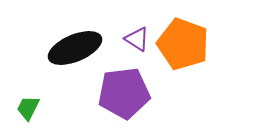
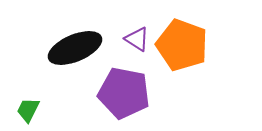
orange pentagon: moved 1 px left, 1 px down
purple pentagon: rotated 18 degrees clockwise
green trapezoid: moved 2 px down
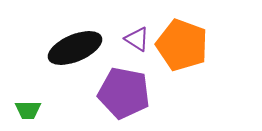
green trapezoid: rotated 116 degrees counterclockwise
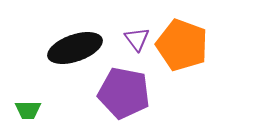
purple triangle: rotated 20 degrees clockwise
black ellipse: rotated 4 degrees clockwise
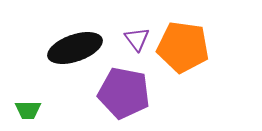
orange pentagon: moved 1 px right, 2 px down; rotated 12 degrees counterclockwise
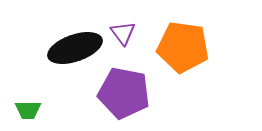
purple triangle: moved 14 px left, 6 px up
